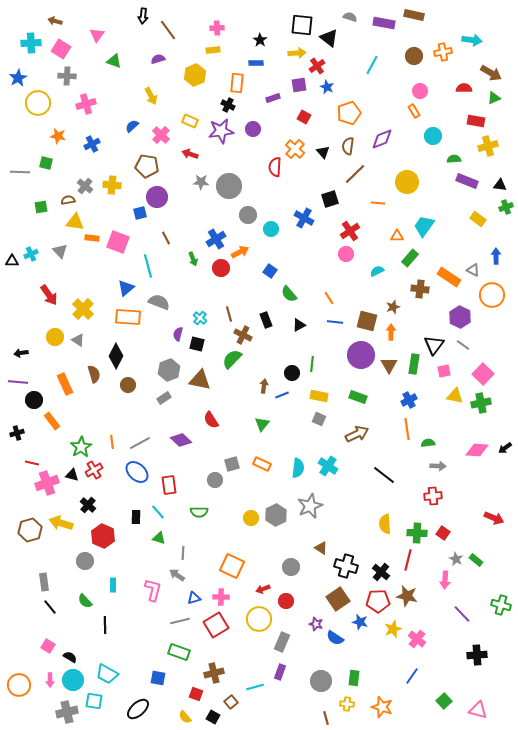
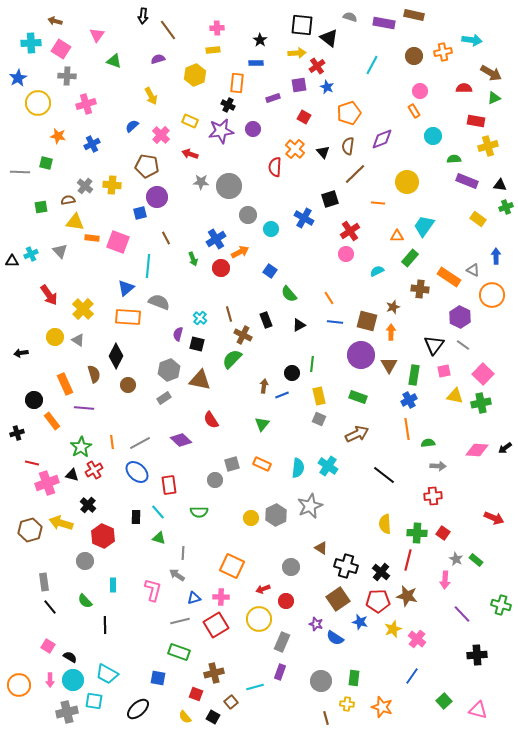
cyan line at (148, 266): rotated 20 degrees clockwise
green rectangle at (414, 364): moved 11 px down
purple line at (18, 382): moved 66 px right, 26 px down
yellow rectangle at (319, 396): rotated 66 degrees clockwise
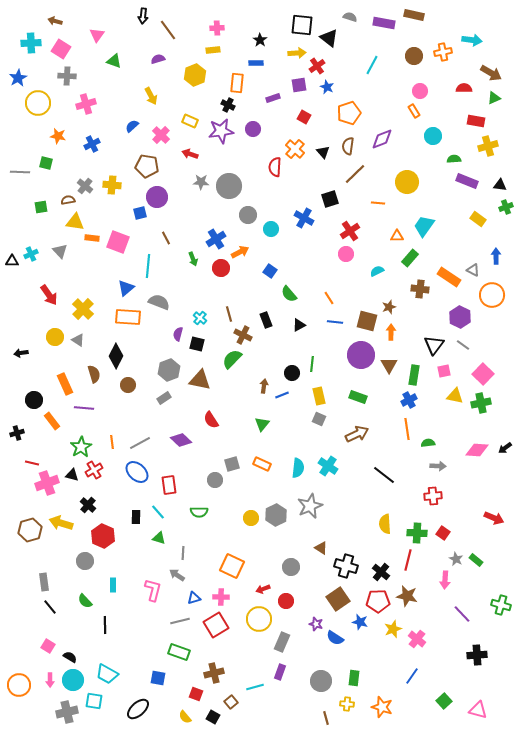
brown star at (393, 307): moved 4 px left
